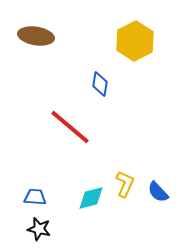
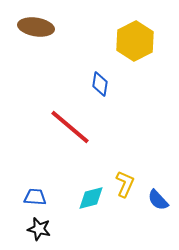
brown ellipse: moved 9 px up
blue semicircle: moved 8 px down
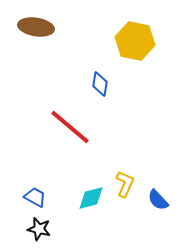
yellow hexagon: rotated 21 degrees counterclockwise
blue trapezoid: rotated 25 degrees clockwise
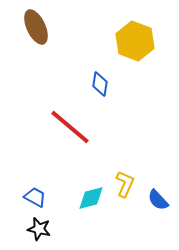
brown ellipse: rotated 56 degrees clockwise
yellow hexagon: rotated 9 degrees clockwise
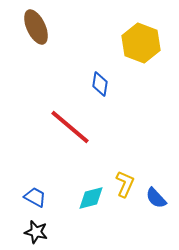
yellow hexagon: moved 6 px right, 2 px down
blue semicircle: moved 2 px left, 2 px up
black star: moved 3 px left, 3 px down
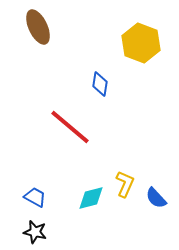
brown ellipse: moved 2 px right
black star: moved 1 px left
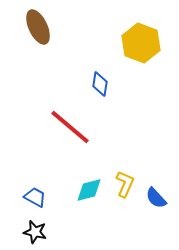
cyan diamond: moved 2 px left, 8 px up
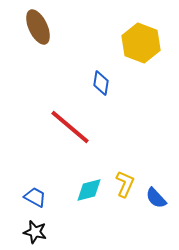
blue diamond: moved 1 px right, 1 px up
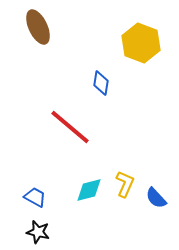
black star: moved 3 px right
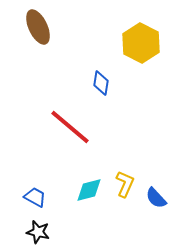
yellow hexagon: rotated 6 degrees clockwise
